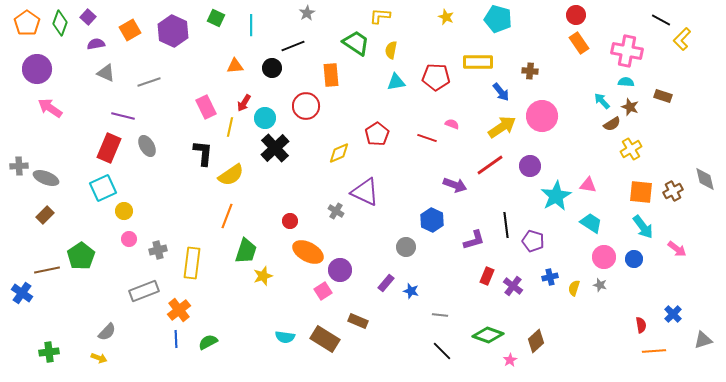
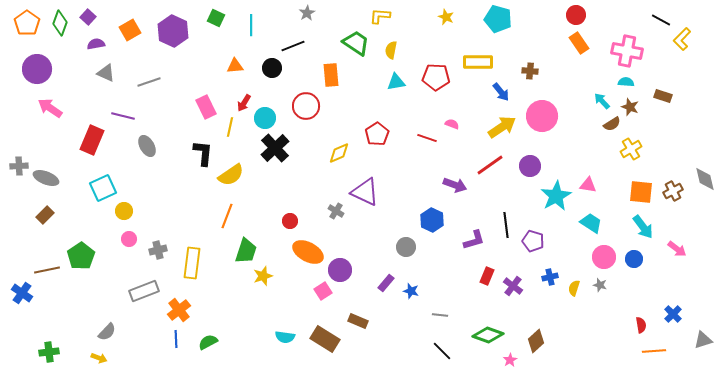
red rectangle at (109, 148): moved 17 px left, 8 px up
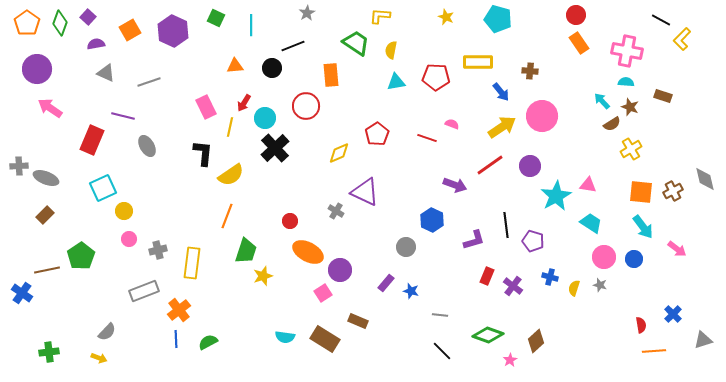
blue cross at (550, 277): rotated 28 degrees clockwise
pink square at (323, 291): moved 2 px down
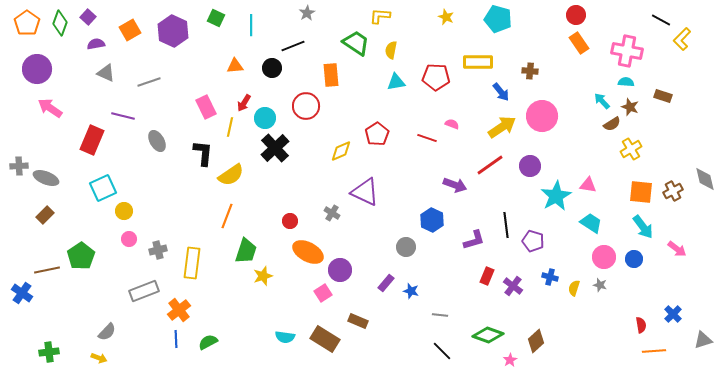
gray ellipse at (147, 146): moved 10 px right, 5 px up
yellow diamond at (339, 153): moved 2 px right, 2 px up
gray cross at (336, 211): moved 4 px left, 2 px down
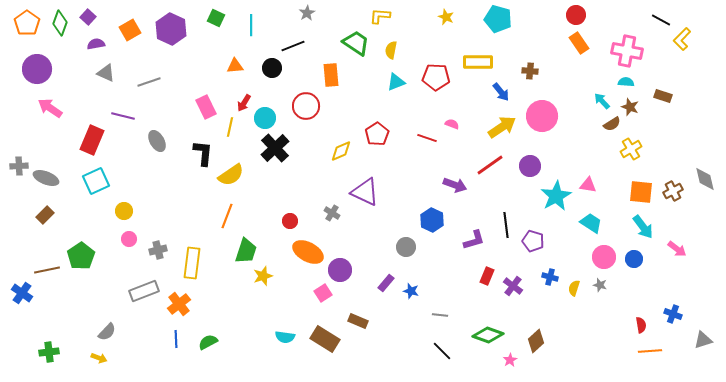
purple hexagon at (173, 31): moved 2 px left, 2 px up
cyan triangle at (396, 82): rotated 12 degrees counterclockwise
cyan square at (103, 188): moved 7 px left, 7 px up
orange cross at (179, 310): moved 6 px up
blue cross at (673, 314): rotated 24 degrees counterclockwise
orange line at (654, 351): moved 4 px left
